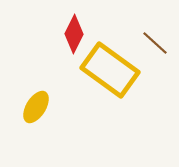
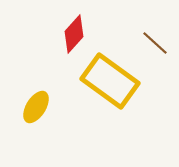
red diamond: rotated 15 degrees clockwise
yellow rectangle: moved 11 px down
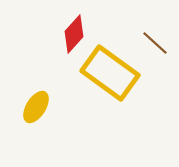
yellow rectangle: moved 8 px up
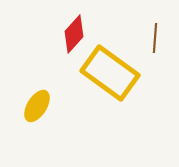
brown line: moved 5 px up; rotated 52 degrees clockwise
yellow ellipse: moved 1 px right, 1 px up
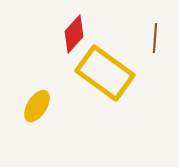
yellow rectangle: moved 5 px left
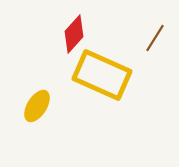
brown line: rotated 28 degrees clockwise
yellow rectangle: moved 3 px left, 2 px down; rotated 12 degrees counterclockwise
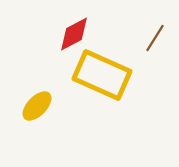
red diamond: rotated 21 degrees clockwise
yellow ellipse: rotated 12 degrees clockwise
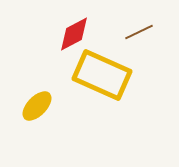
brown line: moved 16 px left, 6 px up; rotated 32 degrees clockwise
